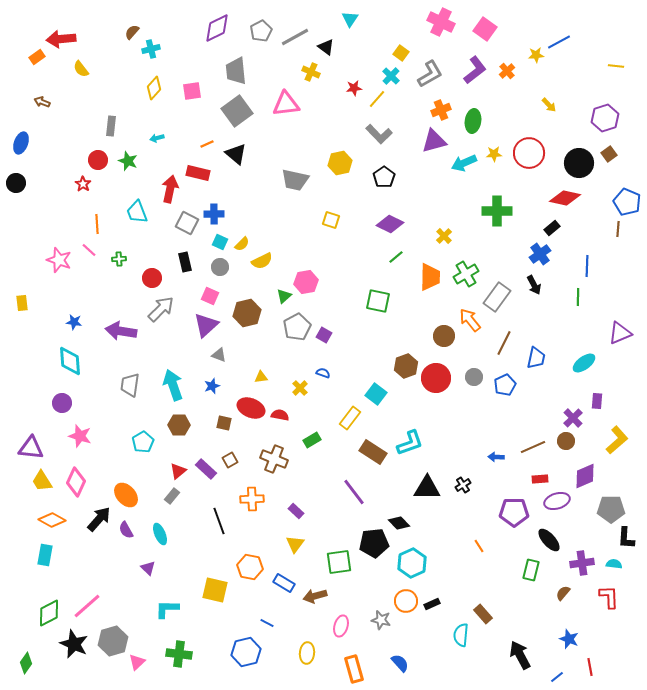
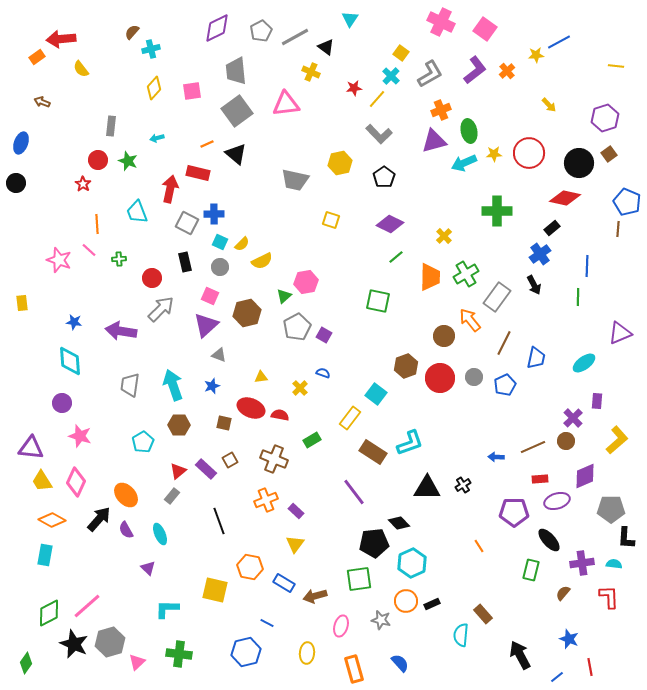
green ellipse at (473, 121): moved 4 px left, 10 px down; rotated 20 degrees counterclockwise
red circle at (436, 378): moved 4 px right
orange cross at (252, 499): moved 14 px right, 1 px down; rotated 20 degrees counterclockwise
green square at (339, 562): moved 20 px right, 17 px down
gray hexagon at (113, 641): moved 3 px left, 1 px down
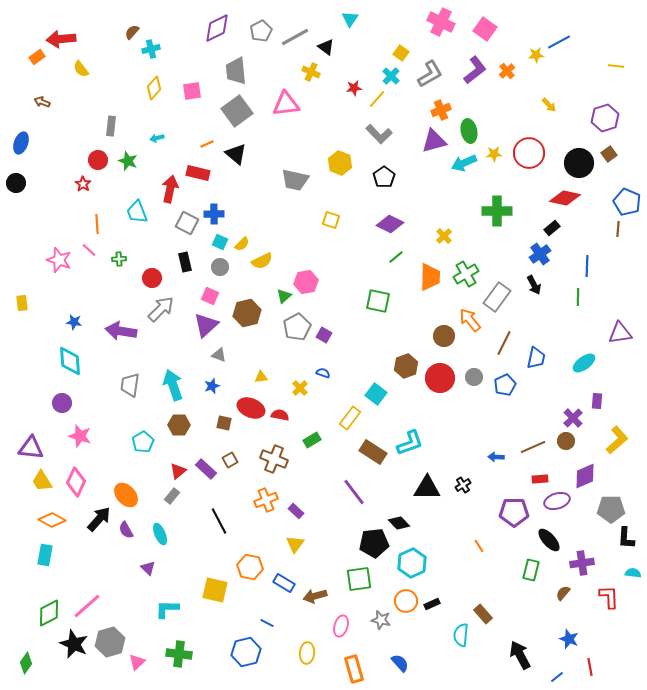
yellow hexagon at (340, 163): rotated 25 degrees counterclockwise
purple triangle at (620, 333): rotated 15 degrees clockwise
black line at (219, 521): rotated 8 degrees counterclockwise
cyan semicircle at (614, 564): moved 19 px right, 9 px down
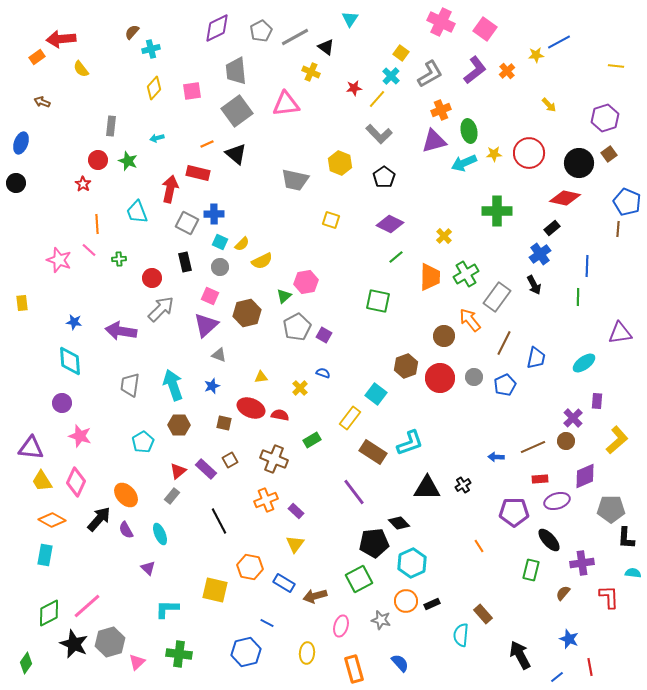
green square at (359, 579): rotated 20 degrees counterclockwise
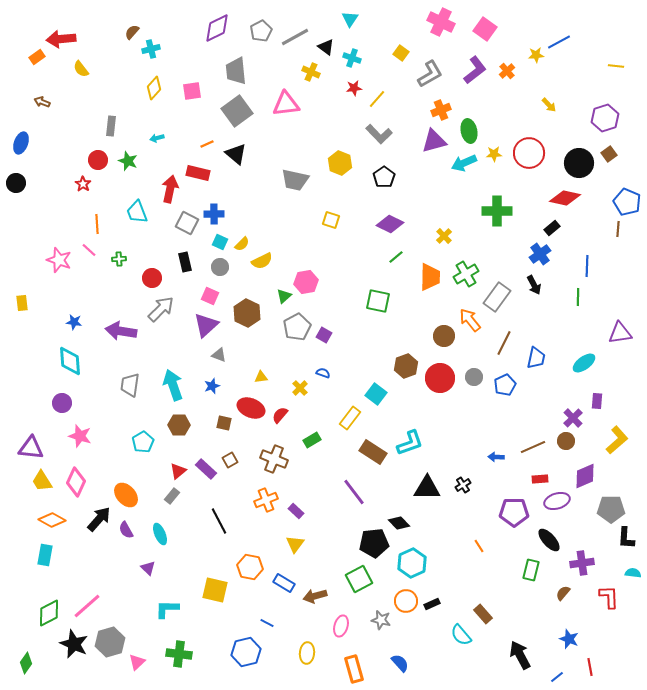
cyan cross at (391, 76): moved 39 px left, 18 px up; rotated 24 degrees counterclockwise
brown hexagon at (247, 313): rotated 20 degrees counterclockwise
red semicircle at (280, 415): rotated 60 degrees counterclockwise
cyan semicircle at (461, 635): rotated 45 degrees counterclockwise
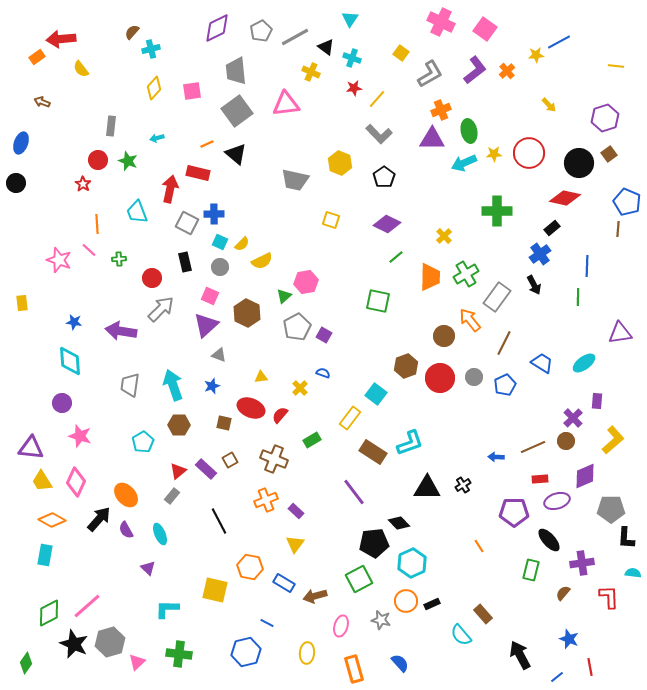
purple triangle at (434, 141): moved 2 px left, 2 px up; rotated 16 degrees clockwise
purple diamond at (390, 224): moved 3 px left
blue trapezoid at (536, 358): moved 6 px right, 5 px down; rotated 70 degrees counterclockwise
yellow L-shape at (617, 440): moved 4 px left
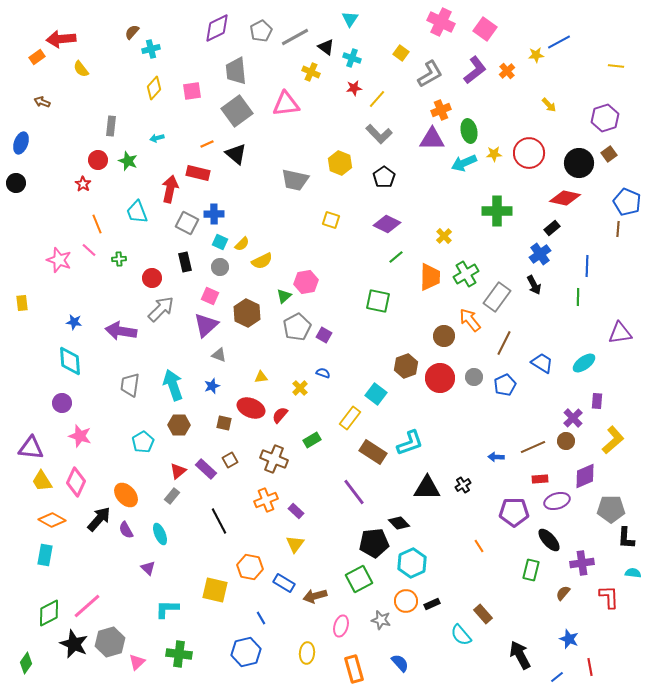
orange line at (97, 224): rotated 18 degrees counterclockwise
blue line at (267, 623): moved 6 px left, 5 px up; rotated 32 degrees clockwise
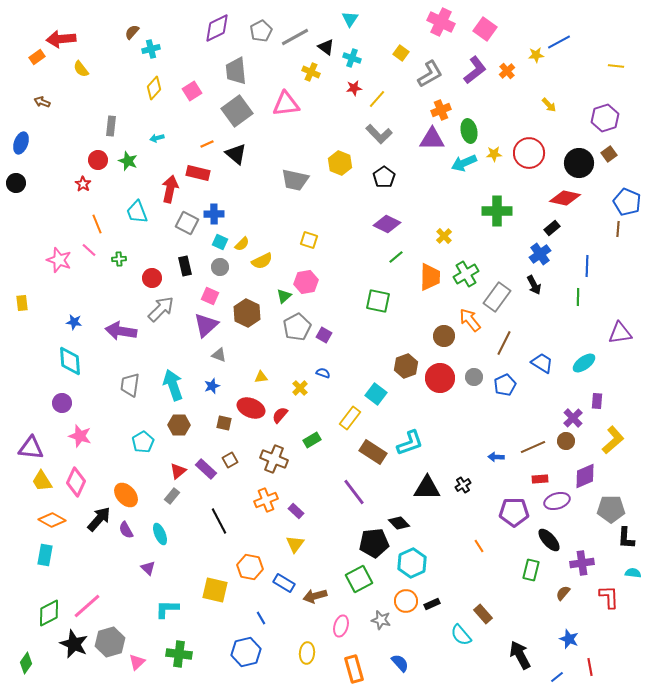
pink square at (192, 91): rotated 24 degrees counterclockwise
yellow square at (331, 220): moved 22 px left, 20 px down
black rectangle at (185, 262): moved 4 px down
